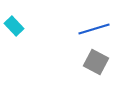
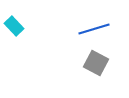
gray square: moved 1 px down
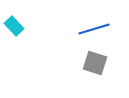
gray square: moved 1 px left; rotated 10 degrees counterclockwise
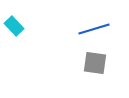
gray square: rotated 10 degrees counterclockwise
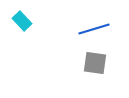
cyan rectangle: moved 8 px right, 5 px up
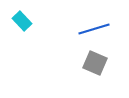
gray square: rotated 15 degrees clockwise
